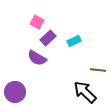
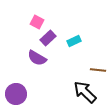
purple circle: moved 1 px right, 2 px down
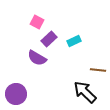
purple rectangle: moved 1 px right, 1 px down
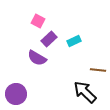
pink square: moved 1 px right, 1 px up
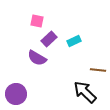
pink square: moved 1 px left; rotated 16 degrees counterclockwise
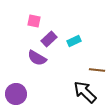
pink square: moved 3 px left
brown line: moved 1 px left
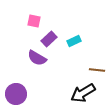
black arrow: moved 2 px left, 1 px down; rotated 75 degrees counterclockwise
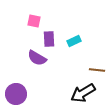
purple rectangle: rotated 49 degrees counterclockwise
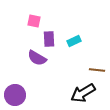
purple circle: moved 1 px left, 1 px down
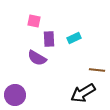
cyan rectangle: moved 3 px up
